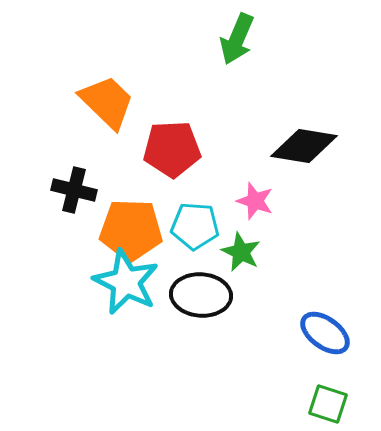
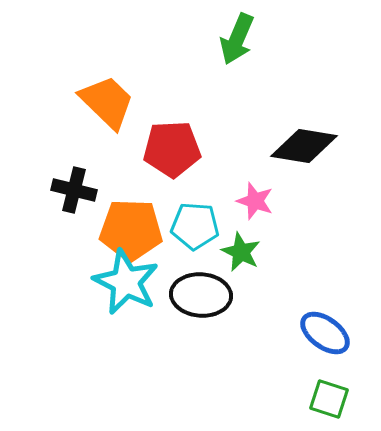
green square: moved 1 px right, 5 px up
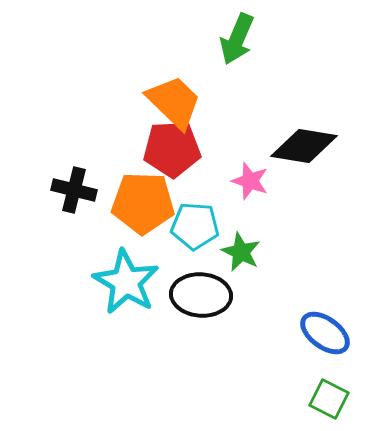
orange trapezoid: moved 67 px right
pink star: moved 5 px left, 20 px up
orange pentagon: moved 12 px right, 27 px up
cyan star: rotated 4 degrees clockwise
green square: rotated 9 degrees clockwise
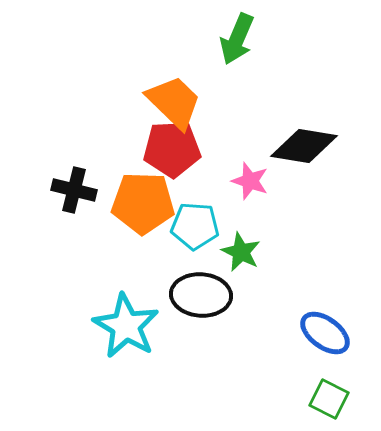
cyan star: moved 44 px down
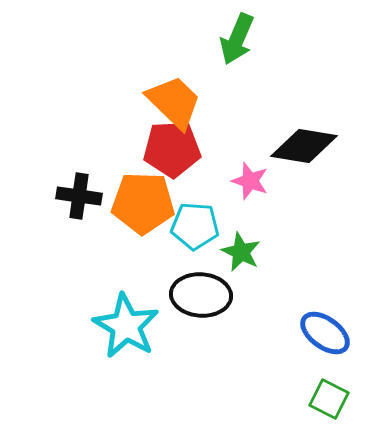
black cross: moved 5 px right, 6 px down; rotated 6 degrees counterclockwise
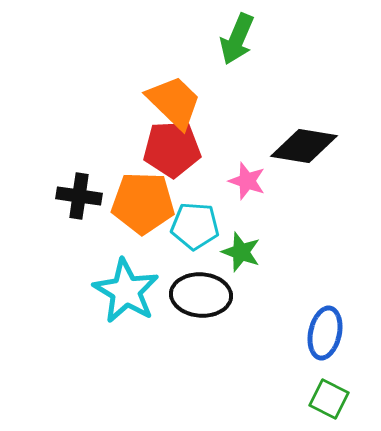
pink star: moved 3 px left
green star: rotated 6 degrees counterclockwise
cyan star: moved 35 px up
blue ellipse: rotated 66 degrees clockwise
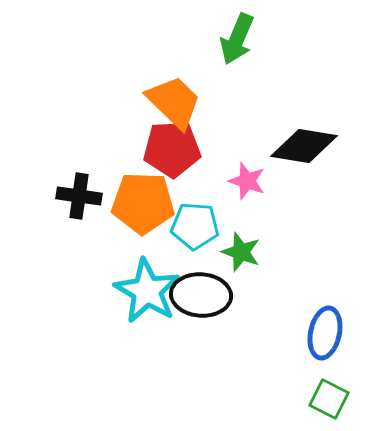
cyan star: moved 21 px right
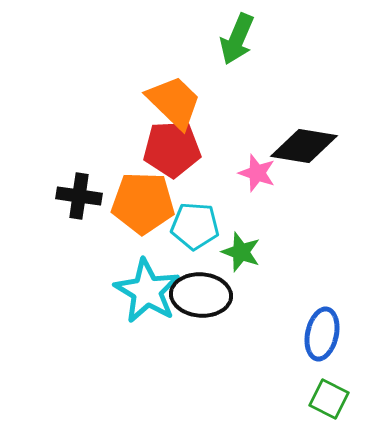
pink star: moved 10 px right, 8 px up
blue ellipse: moved 3 px left, 1 px down
